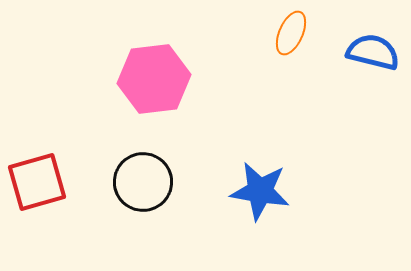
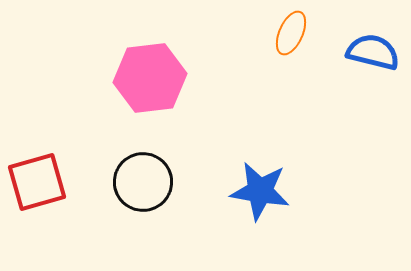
pink hexagon: moved 4 px left, 1 px up
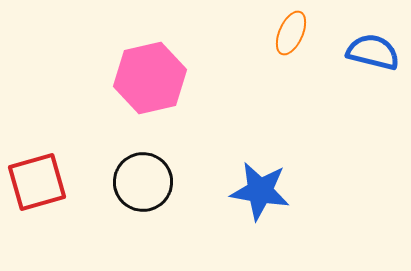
pink hexagon: rotated 6 degrees counterclockwise
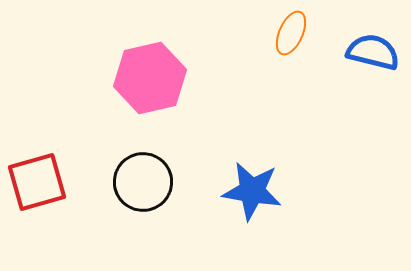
blue star: moved 8 px left
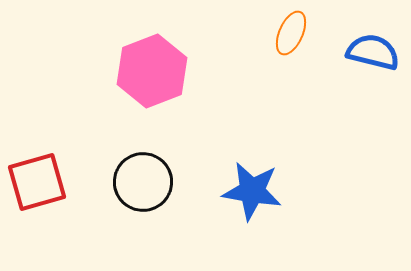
pink hexagon: moved 2 px right, 7 px up; rotated 8 degrees counterclockwise
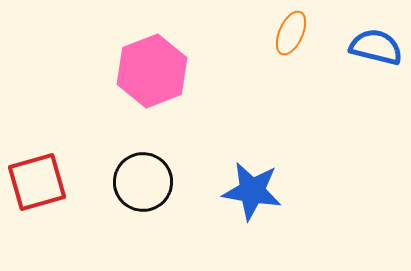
blue semicircle: moved 3 px right, 5 px up
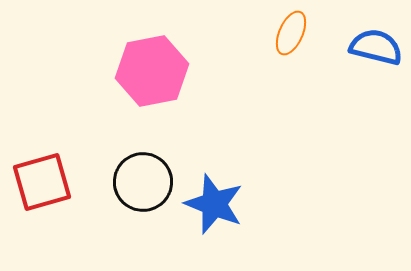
pink hexagon: rotated 10 degrees clockwise
red square: moved 5 px right
blue star: moved 38 px left, 13 px down; rotated 12 degrees clockwise
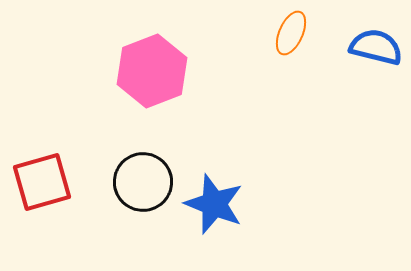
pink hexagon: rotated 10 degrees counterclockwise
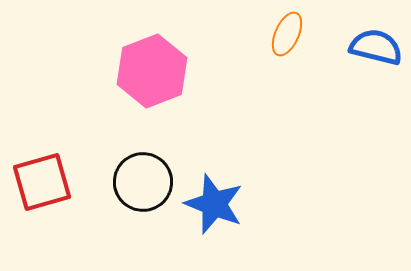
orange ellipse: moved 4 px left, 1 px down
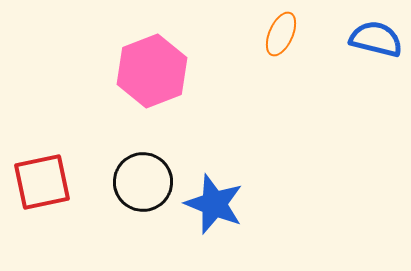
orange ellipse: moved 6 px left
blue semicircle: moved 8 px up
red square: rotated 4 degrees clockwise
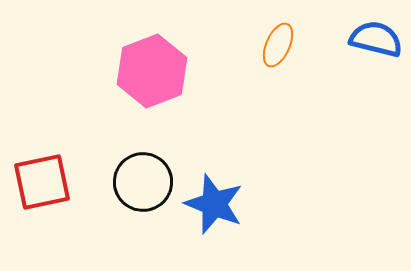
orange ellipse: moved 3 px left, 11 px down
